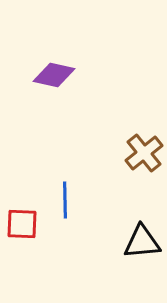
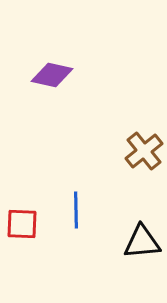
purple diamond: moved 2 px left
brown cross: moved 2 px up
blue line: moved 11 px right, 10 px down
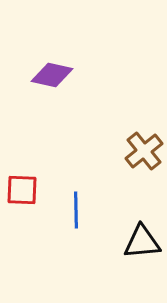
red square: moved 34 px up
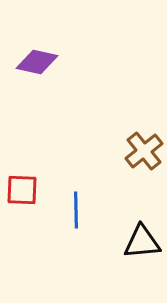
purple diamond: moved 15 px left, 13 px up
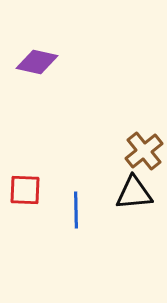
red square: moved 3 px right
black triangle: moved 8 px left, 49 px up
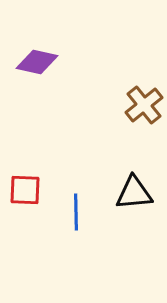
brown cross: moved 46 px up
blue line: moved 2 px down
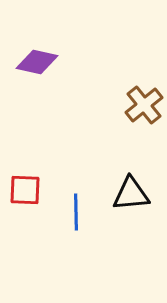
black triangle: moved 3 px left, 1 px down
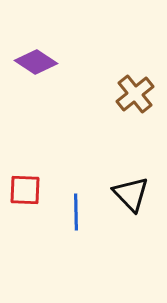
purple diamond: moved 1 px left; rotated 21 degrees clockwise
brown cross: moved 9 px left, 11 px up
black triangle: rotated 51 degrees clockwise
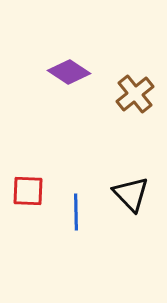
purple diamond: moved 33 px right, 10 px down
red square: moved 3 px right, 1 px down
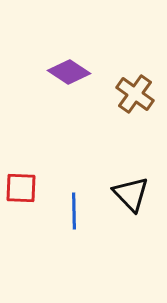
brown cross: rotated 15 degrees counterclockwise
red square: moved 7 px left, 3 px up
blue line: moved 2 px left, 1 px up
